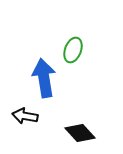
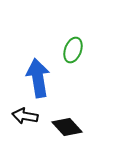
blue arrow: moved 6 px left
black diamond: moved 13 px left, 6 px up
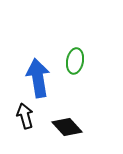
green ellipse: moved 2 px right, 11 px down; rotated 10 degrees counterclockwise
black arrow: rotated 65 degrees clockwise
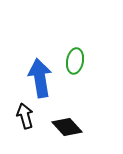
blue arrow: moved 2 px right
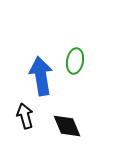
blue arrow: moved 1 px right, 2 px up
black diamond: moved 1 px up; rotated 20 degrees clockwise
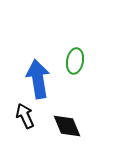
blue arrow: moved 3 px left, 3 px down
black arrow: rotated 10 degrees counterclockwise
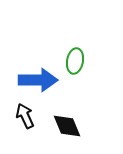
blue arrow: moved 1 px down; rotated 99 degrees clockwise
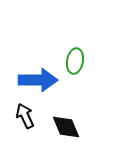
black diamond: moved 1 px left, 1 px down
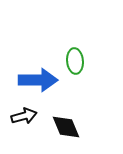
green ellipse: rotated 15 degrees counterclockwise
black arrow: moved 1 px left; rotated 100 degrees clockwise
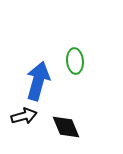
blue arrow: moved 1 px down; rotated 75 degrees counterclockwise
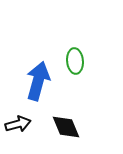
black arrow: moved 6 px left, 8 px down
